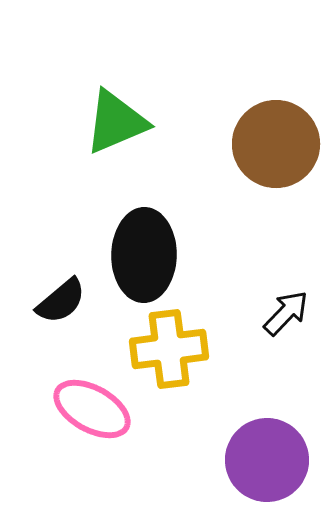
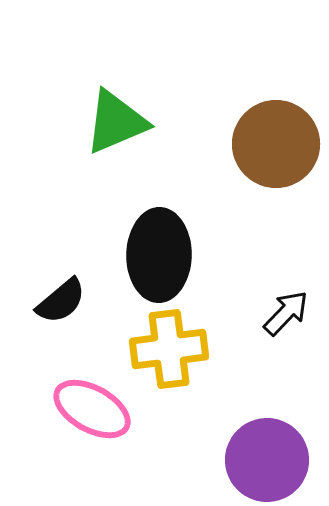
black ellipse: moved 15 px right
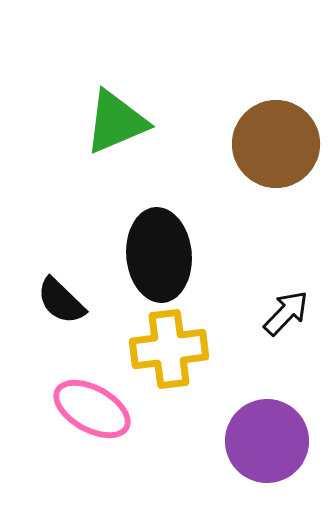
black ellipse: rotated 6 degrees counterclockwise
black semicircle: rotated 84 degrees clockwise
purple circle: moved 19 px up
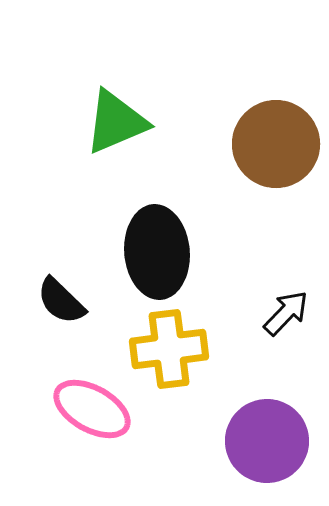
black ellipse: moved 2 px left, 3 px up
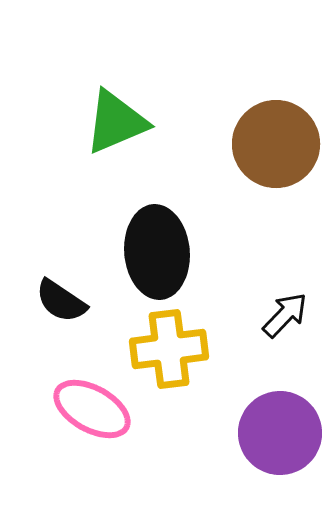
black semicircle: rotated 10 degrees counterclockwise
black arrow: moved 1 px left, 2 px down
purple circle: moved 13 px right, 8 px up
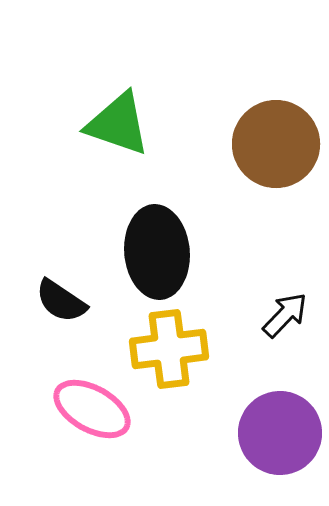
green triangle: moved 2 px right, 2 px down; rotated 42 degrees clockwise
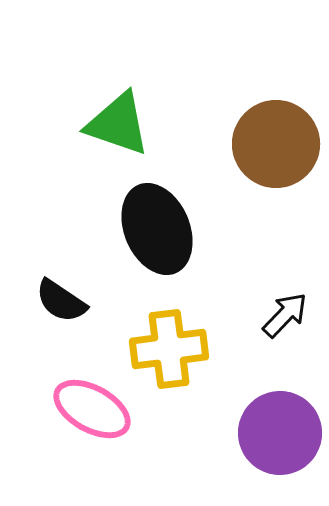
black ellipse: moved 23 px up; rotated 18 degrees counterclockwise
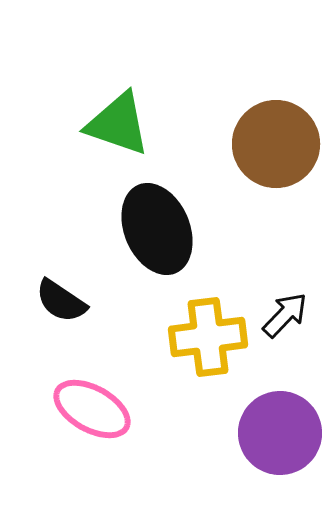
yellow cross: moved 39 px right, 12 px up
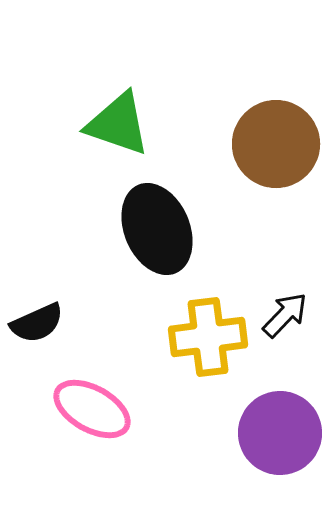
black semicircle: moved 24 px left, 22 px down; rotated 58 degrees counterclockwise
